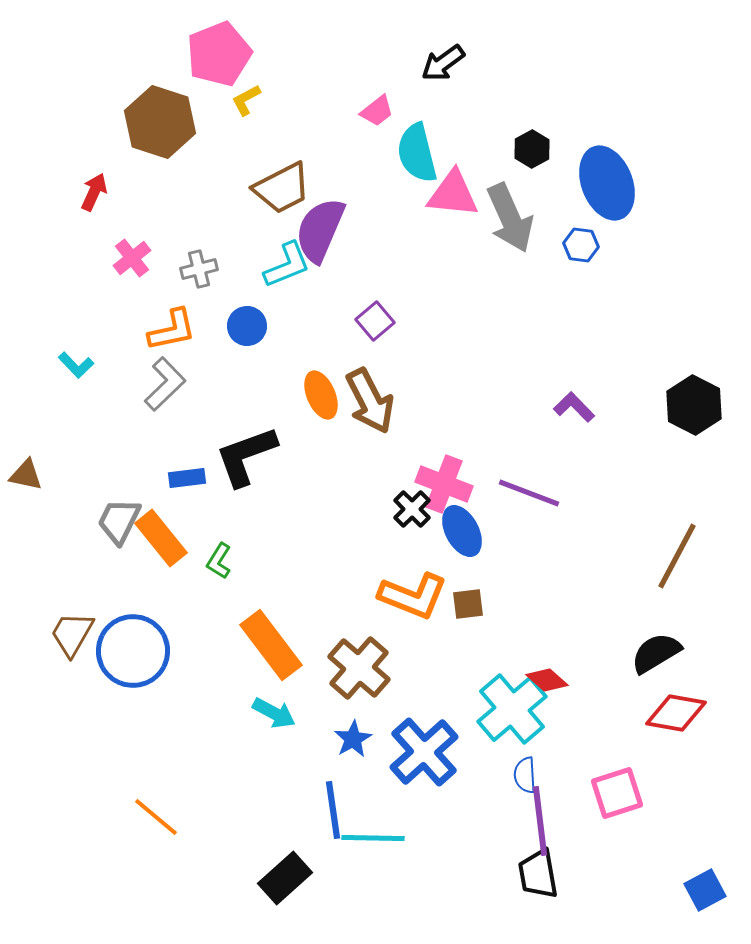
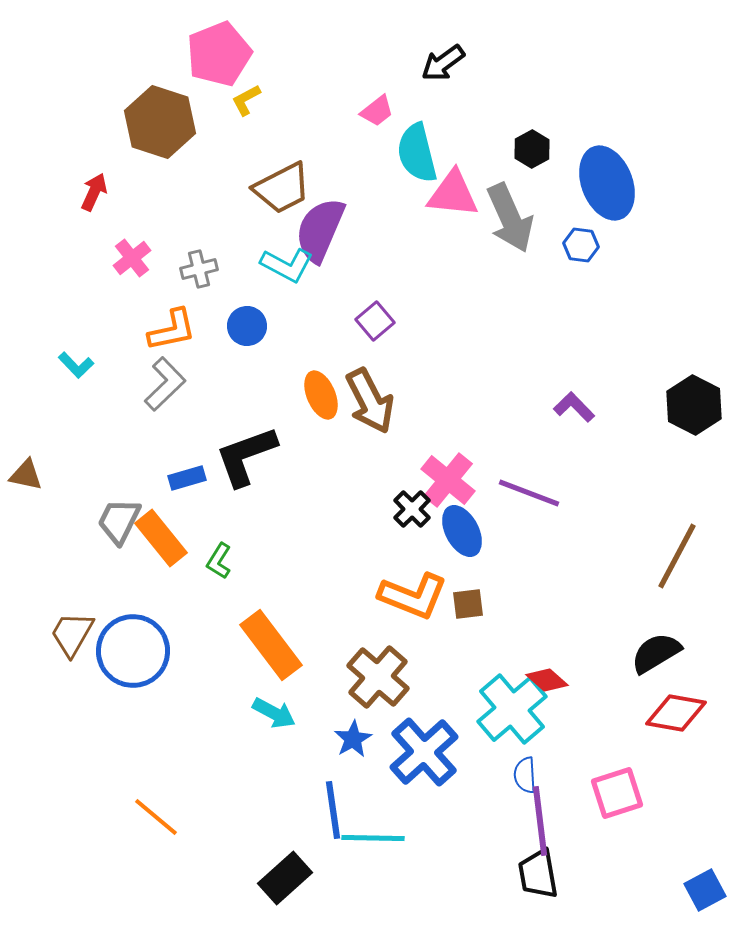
cyan L-shape at (287, 265): rotated 50 degrees clockwise
blue rectangle at (187, 478): rotated 9 degrees counterclockwise
pink cross at (444, 484): moved 4 px right, 4 px up; rotated 18 degrees clockwise
brown cross at (359, 668): moved 19 px right, 9 px down
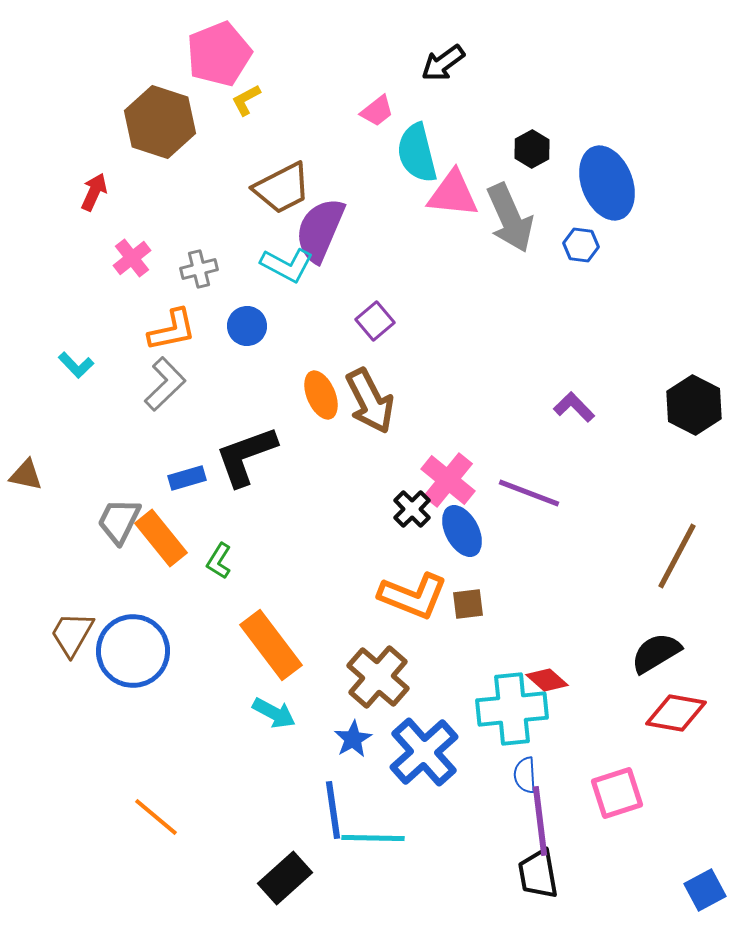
cyan cross at (512, 709): rotated 34 degrees clockwise
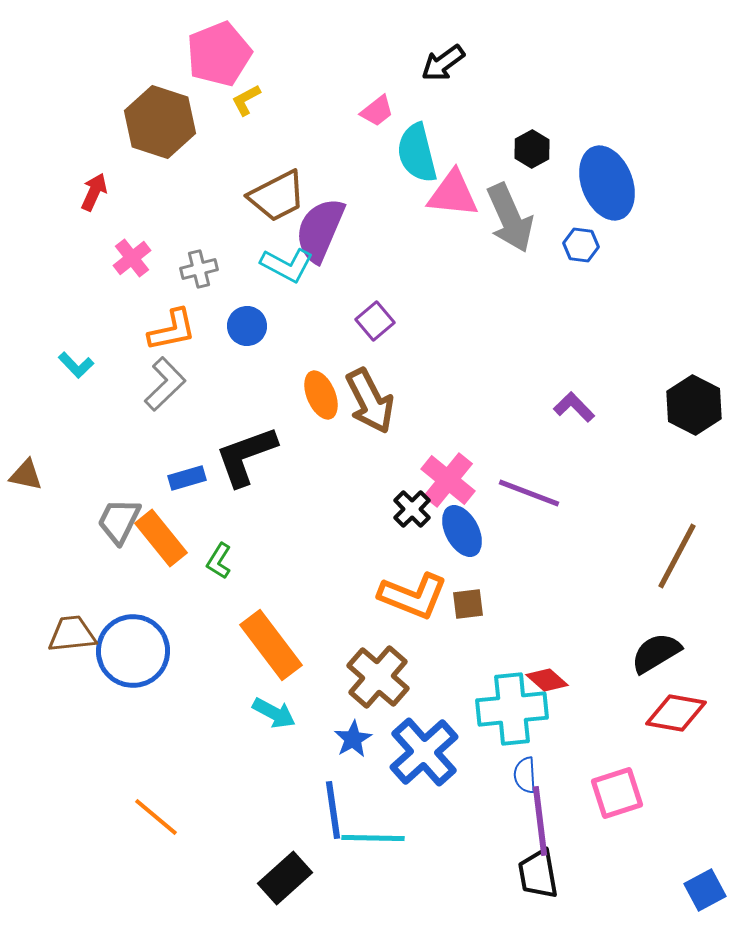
brown trapezoid at (282, 188): moved 5 px left, 8 px down
brown trapezoid at (72, 634): rotated 54 degrees clockwise
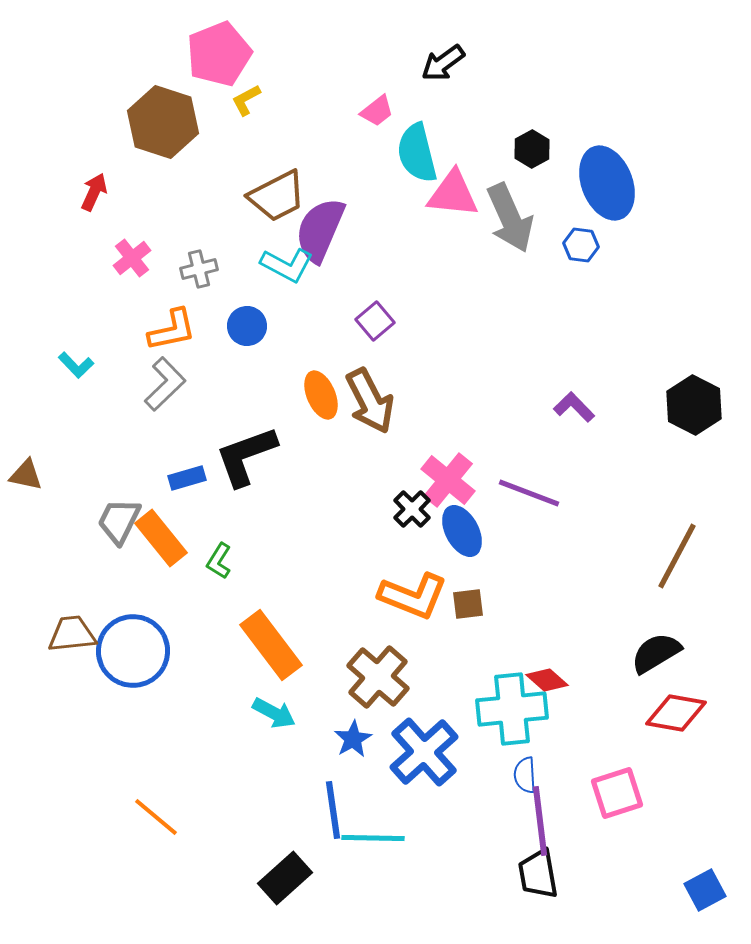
brown hexagon at (160, 122): moved 3 px right
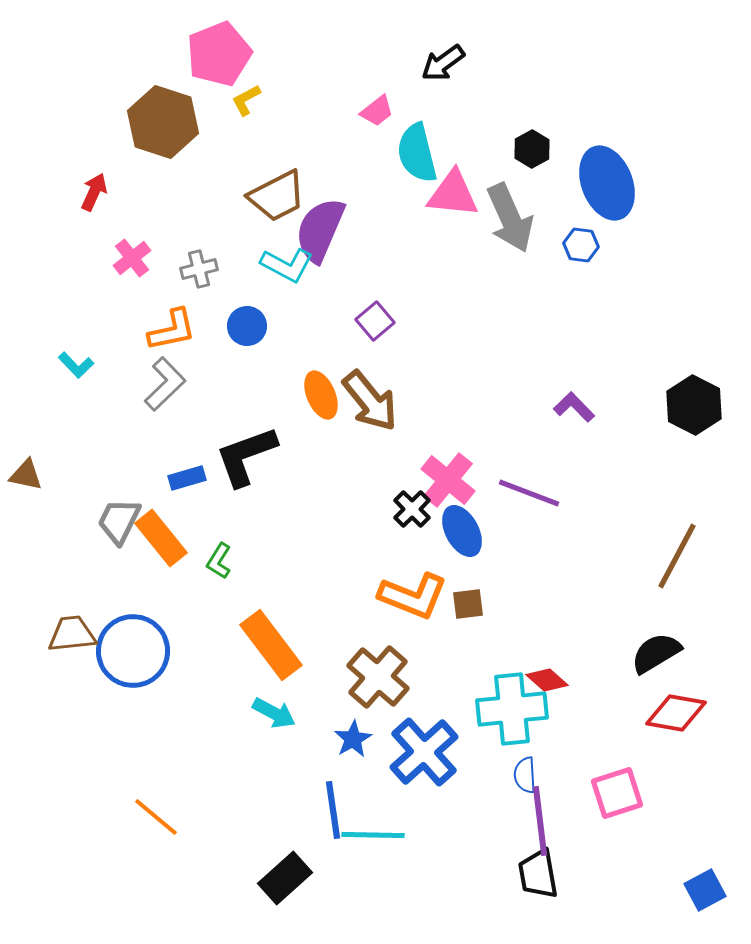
brown arrow at (370, 401): rotated 12 degrees counterclockwise
cyan line at (373, 838): moved 3 px up
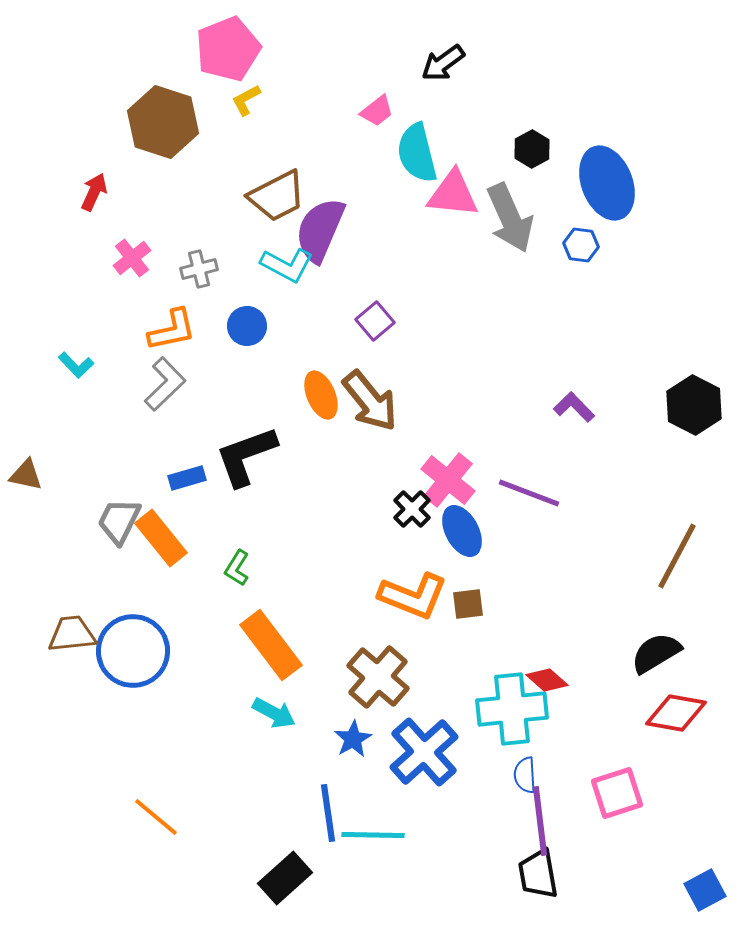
pink pentagon at (219, 54): moved 9 px right, 5 px up
green L-shape at (219, 561): moved 18 px right, 7 px down
blue line at (333, 810): moved 5 px left, 3 px down
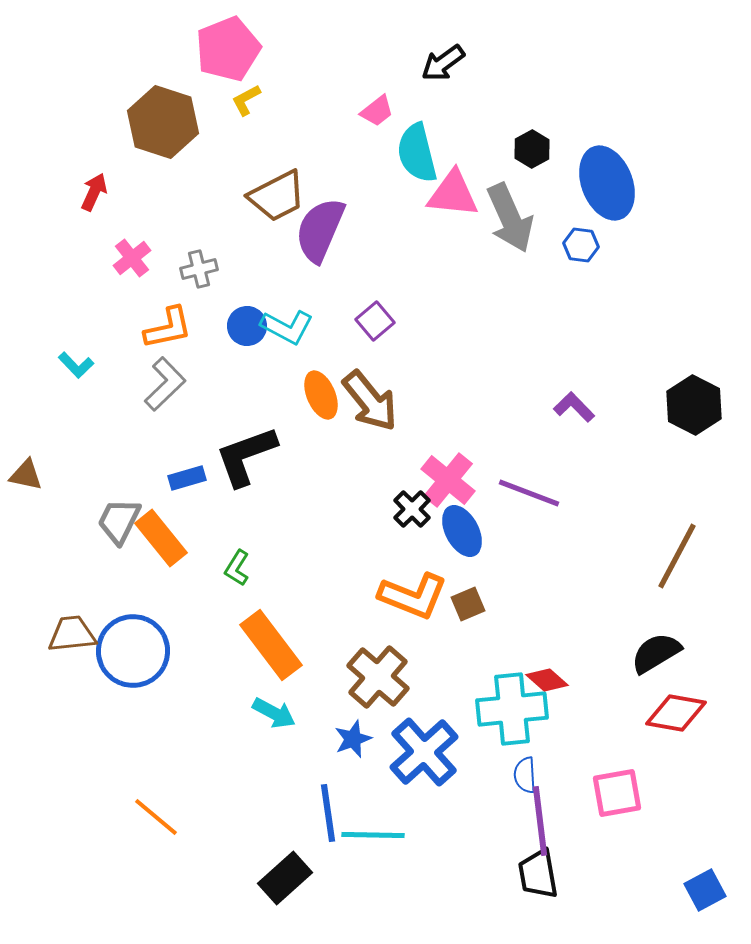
cyan L-shape at (287, 265): moved 62 px down
orange L-shape at (172, 330): moved 4 px left, 2 px up
brown square at (468, 604): rotated 16 degrees counterclockwise
blue star at (353, 739): rotated 9 degrees clockwise
pink square at (617, 793): rotated 8 degrees clockwise
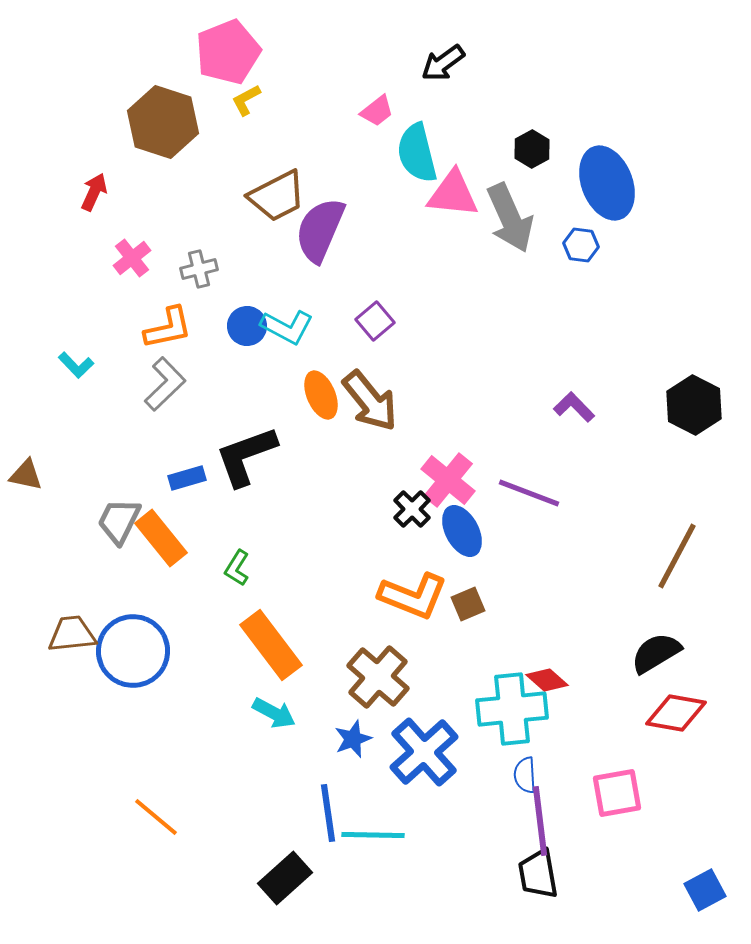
pink pentagon at (228, 49): moved 3 px down
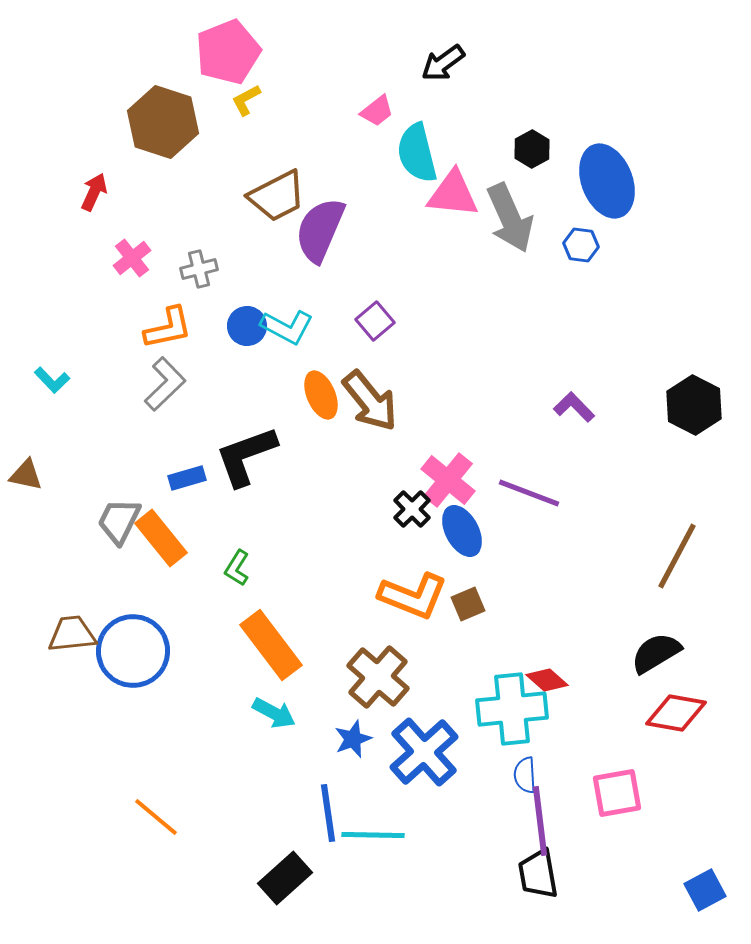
blue ellipse at (607, 183): moved 2 px up
cyan L-shape at (76, 365): moved 24 px left, 15 px down
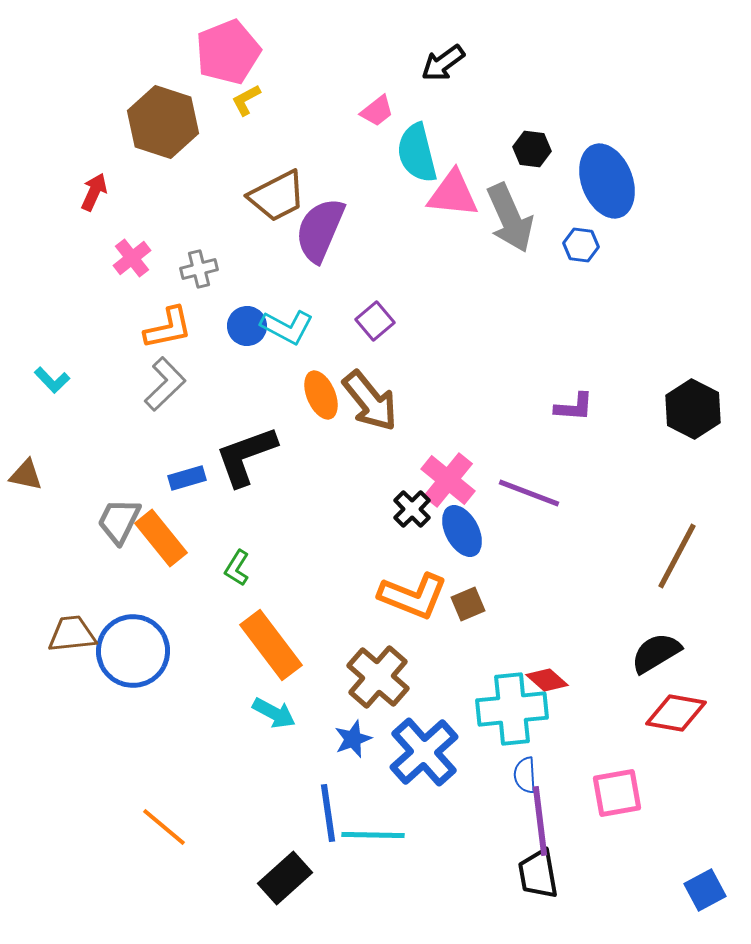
black hexagon at (532, 149): rotated 24 degrees counterclockwise
black hexagon at (694, 405): moved 1 px left, 4 px down
purple L-shape at (574, 407): rotated 138 degrees clockwise
orange line at (156, 817): moved 8 px right, 10 px down
